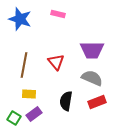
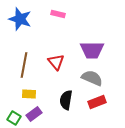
black semicircle: moved 1 px up
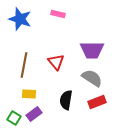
gray semicircle: rotated 10 degrees clockwise
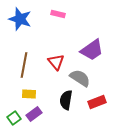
purple trapezoid: rotated 35 degrees counterclockwise
gray semicircle: moved 12 px left
green square: rotated 24 degrees clockwise
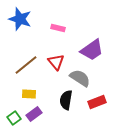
pink rectangle: moved 14 px down
brown line: moved 2 px right; rotated 40 degrees clockwise
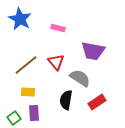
blue star: rotated 10 degrees clockwise
purple trapezoid: moved 1 px right, 1 px down; rotated 45 degrees clockwise
yellow rectangle: moved 1 px left, 2 px up
red rectangle: rotated 12 degrees counterclockwise
purple rectangle: moved 1 px up; rotated 56 degrees counterclockwise
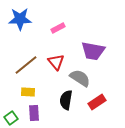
blue star: rotated 30 degrees counterclockwise
pink rectangle: rotated 40 degrees counterclockwise
green square: moved 3 px left
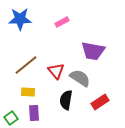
pink rectangle: moved 4 px right, 6 px up
red triangle: moved 9 px down
red rectangle: moved 3 px right
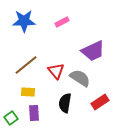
blue star: moved 4 px right, 2 px down
purple trapezoid: rotated 35 degrees counterclockwise
black semicircle: moved 1 px left, 3 px down
